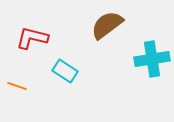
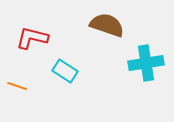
brown semicircle: rotated 56 degrees clockwise
cyan cross: moved 6 px left, 4 px down
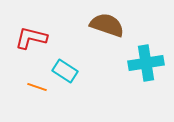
red L-shape: moved 1 px left
orange line: moved 20 px right, 1 px down
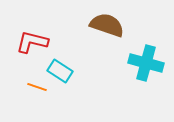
red L-shape: moved 1 px right, 4 px down
cyan cross: rotated 24 degrees clockwise
cyan rectangle: moved 5 px left
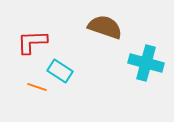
brown semicircle: moved 2 px left, 2 px down
red L-shape: rotated 16 degrees counterclockwise
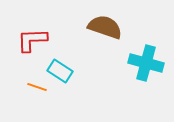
red L-shape: moved 2 px up
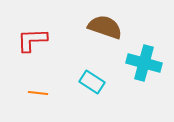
cyan cross: moved 2 px left
cyan rectangle: moved 32 px right, 11 px down
orange line: moved 1 px right, 6 px down; rotated 12 degrees counterclockwise
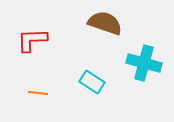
brown semicircle: moved 4 px up
